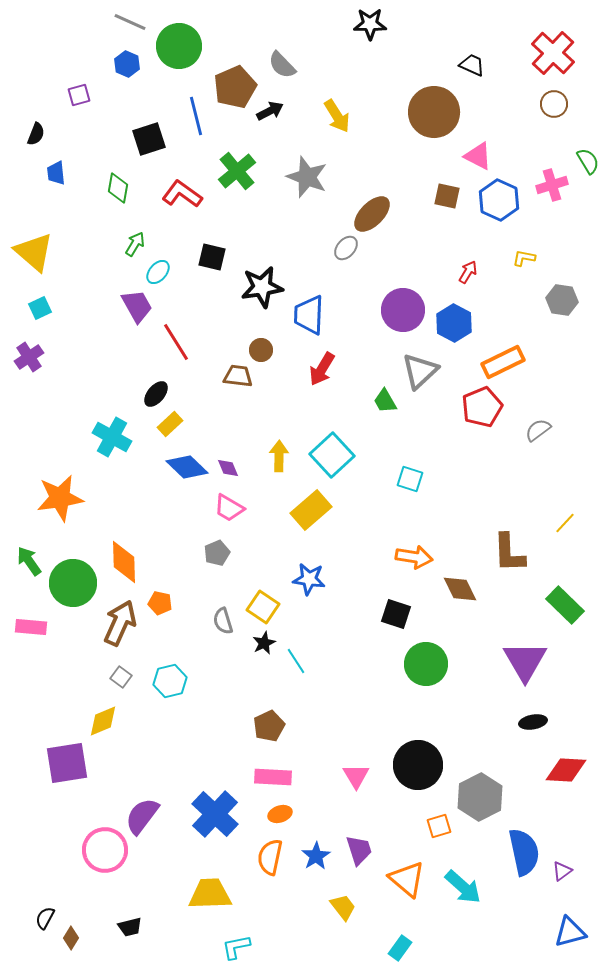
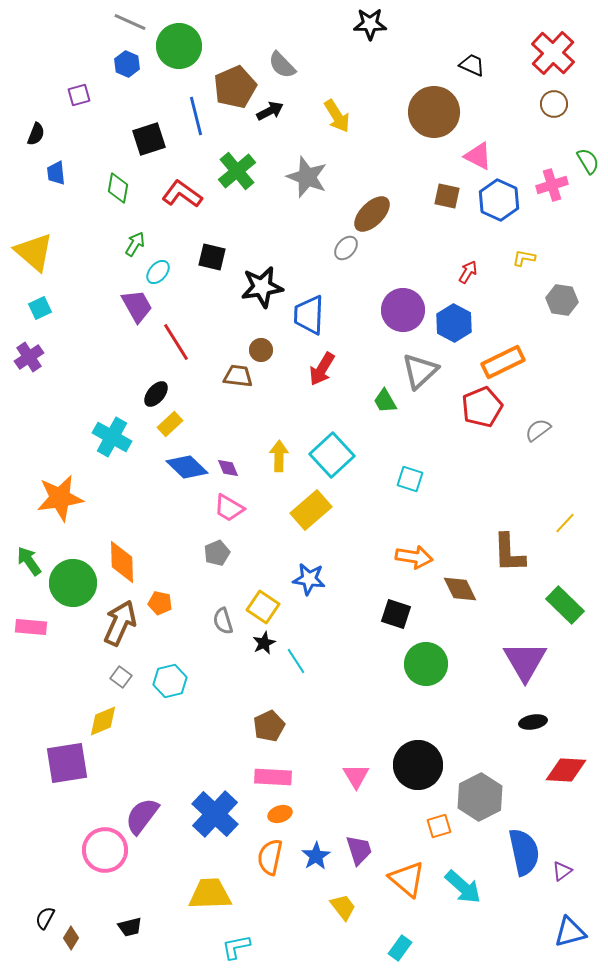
orange diamond at (124, 562): moved 2 px left
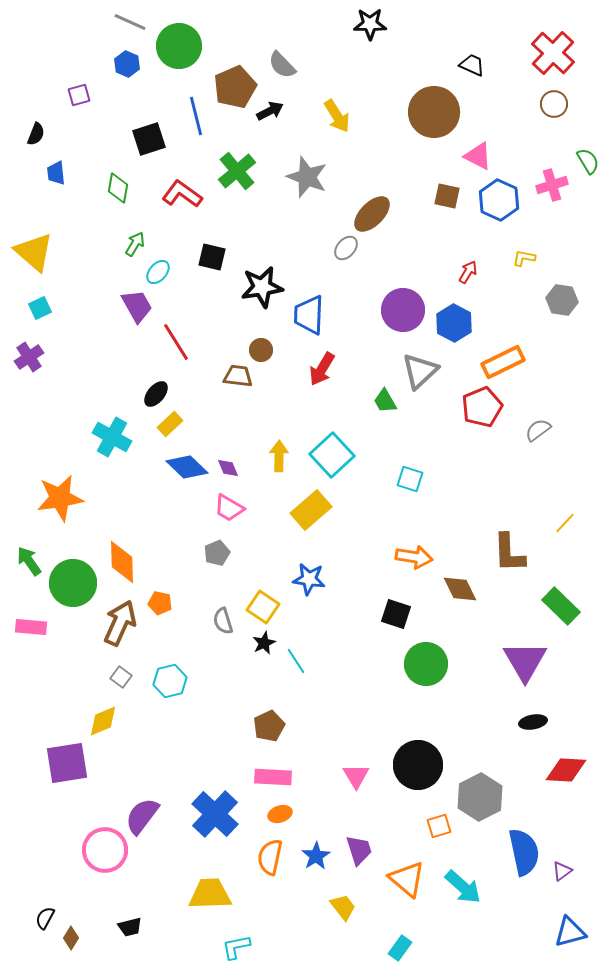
green rectangle at (565, 605): moved 4 px left, 1 px down
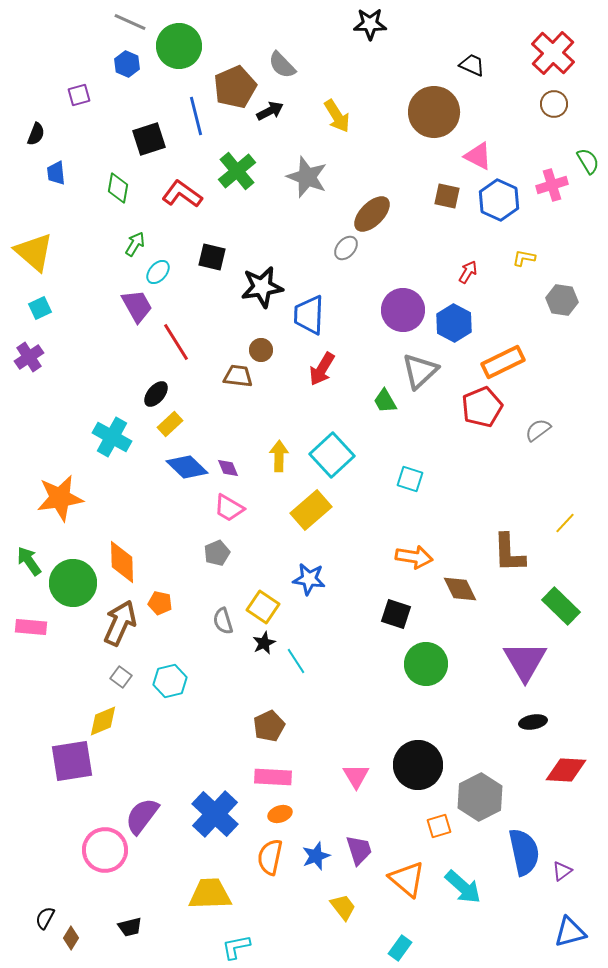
purple square at (67, 763): moved 5 px right, 2 px up
blue star at (316, 856): rotated 12 degrees clockwise
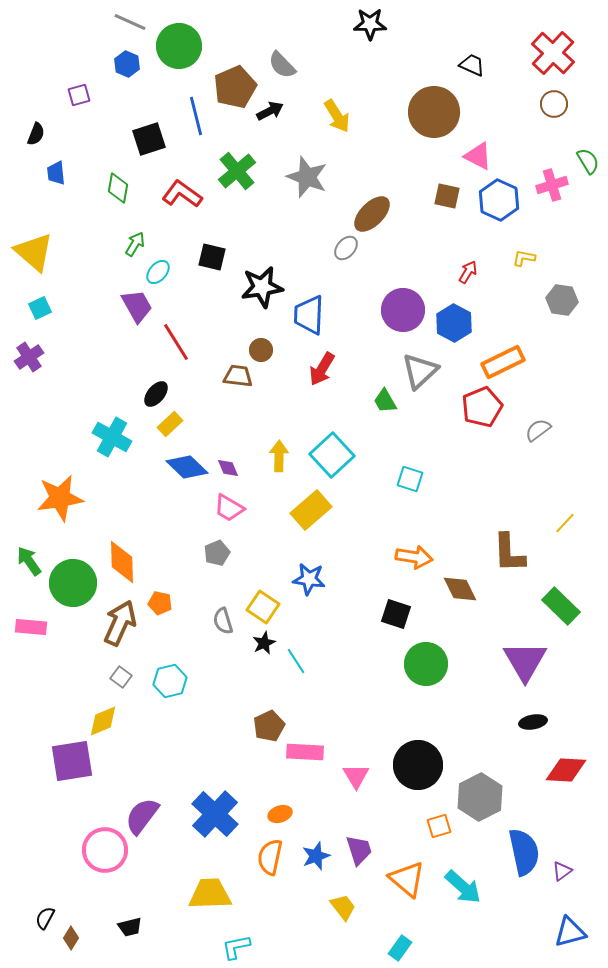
pink rectangle at (273, 777): moved 32 px right, 25 px up
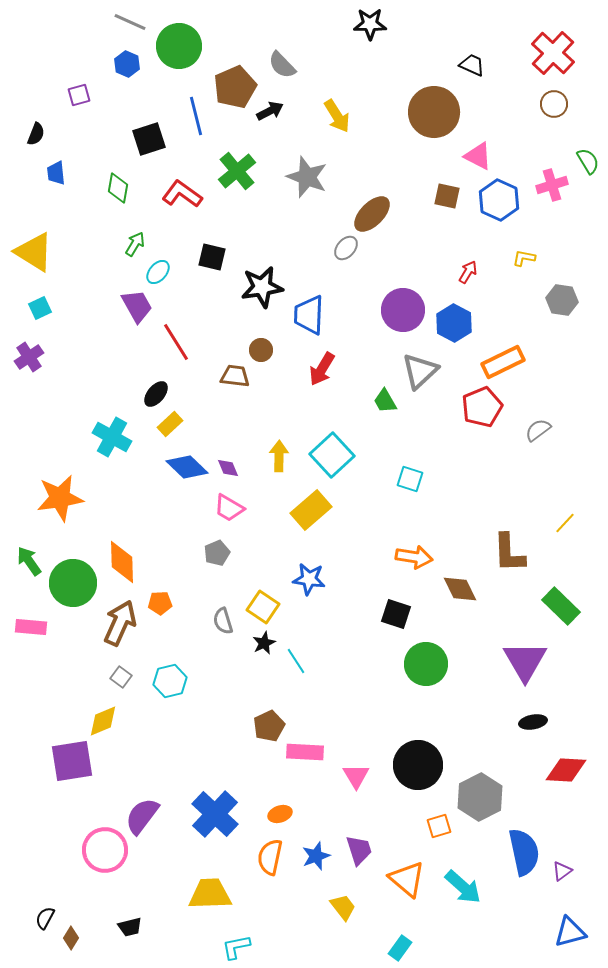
yellow triangle at (34, 252): rotated 9 degrees counterclockwise
brown trapezoid at (238, 376): moved 3 px left
orange pentagon at (160, 603): rotated 15 degrees counterclockwise
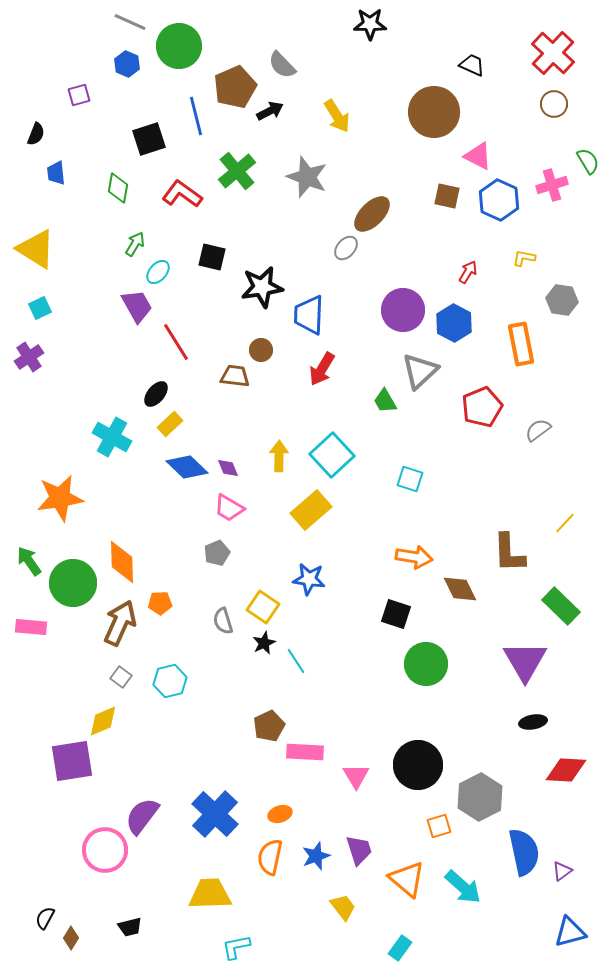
yellow triangle at (34, 252): moved 2 px right, 3 px up
orange rectangle at (503, 362): moved 18 px right, 18 px up; rotated 75 degrees counterclockwise
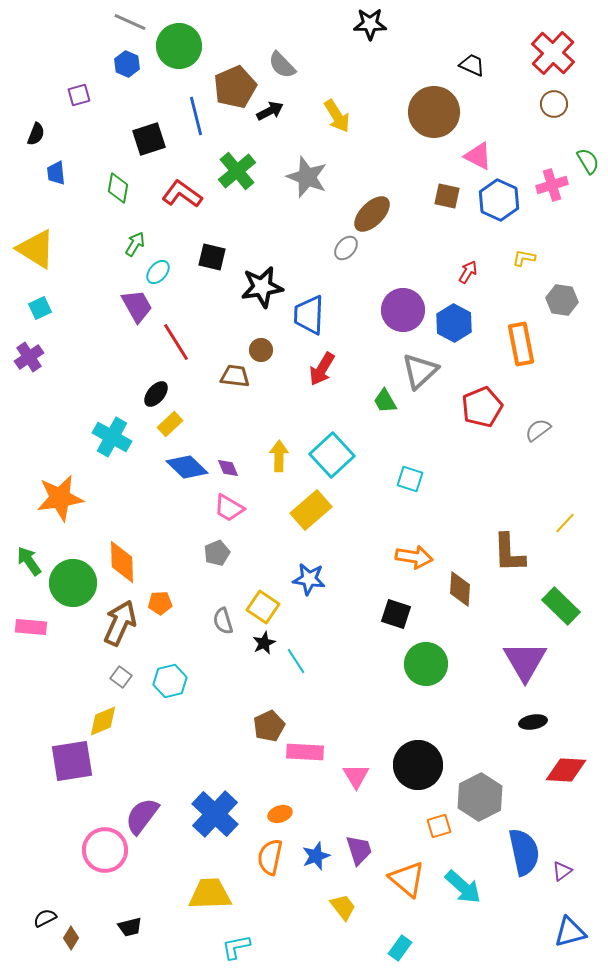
brown diamond at (460, 589): rotated 30 degrees clockwise
black semicircle at (45, 918): rotated 35 degrees clockwise
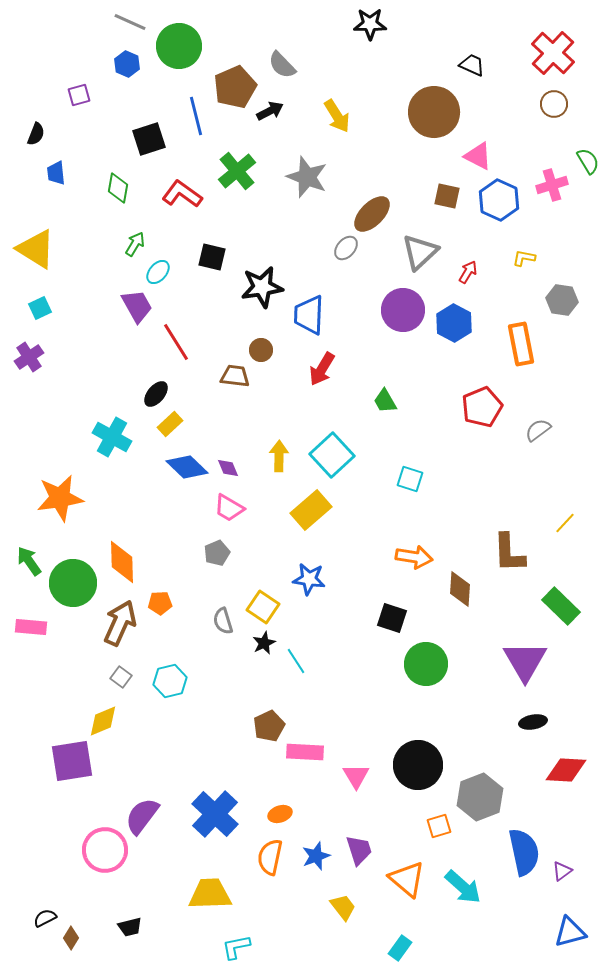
gray triangle at (420, 371): moved 119 px up
black square at (396, 614): moved 4 px left, 4 px down
gray hexagon at (480, 797): rotated 6 degrees clockwise
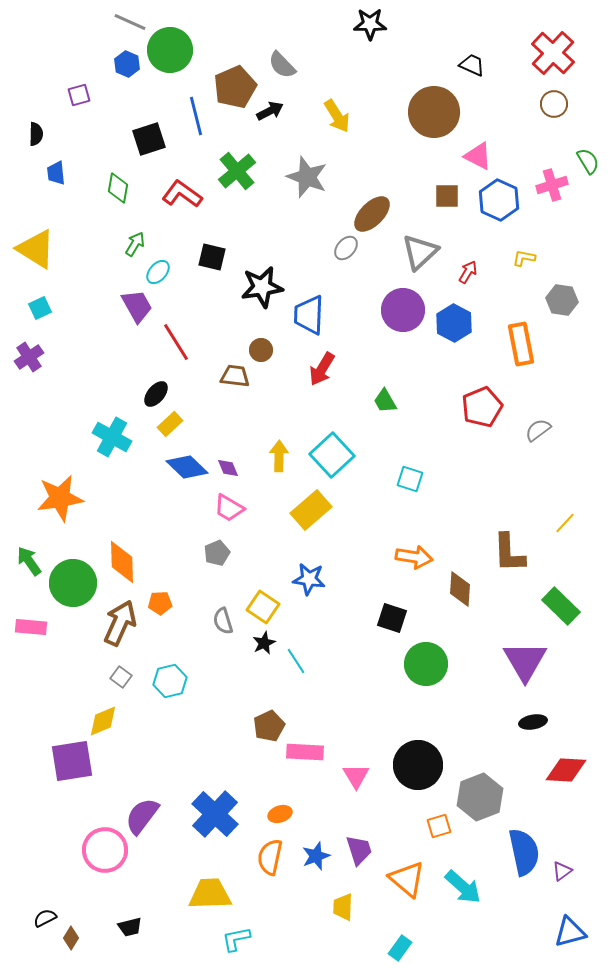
green circle at (179, 46): moved 9 px left, 4 px down
black semicircle at (36, 134): rotated 20 degrees counterclockwise
brown square at (447, 196): rotated 12 degrees counterclockwise
yellow trapezoid at (343, 907): rotated 140 degrees counterclockwise
cyan L-shape at (236, 947): moved 8 px up
